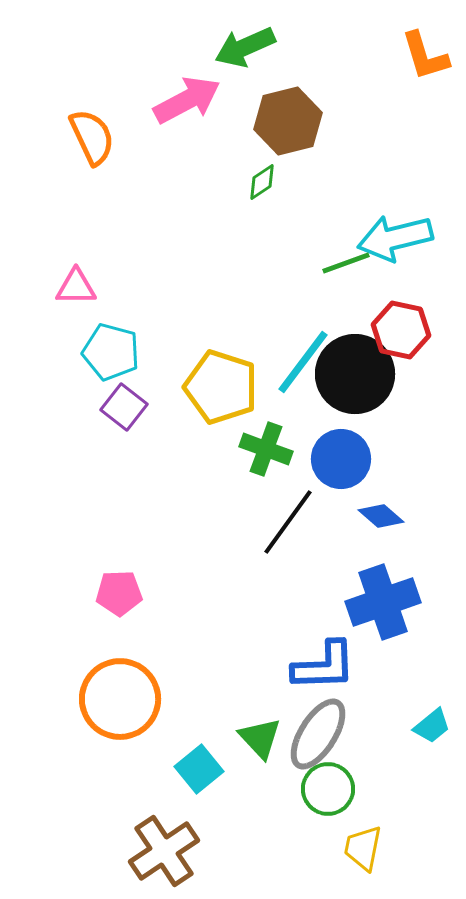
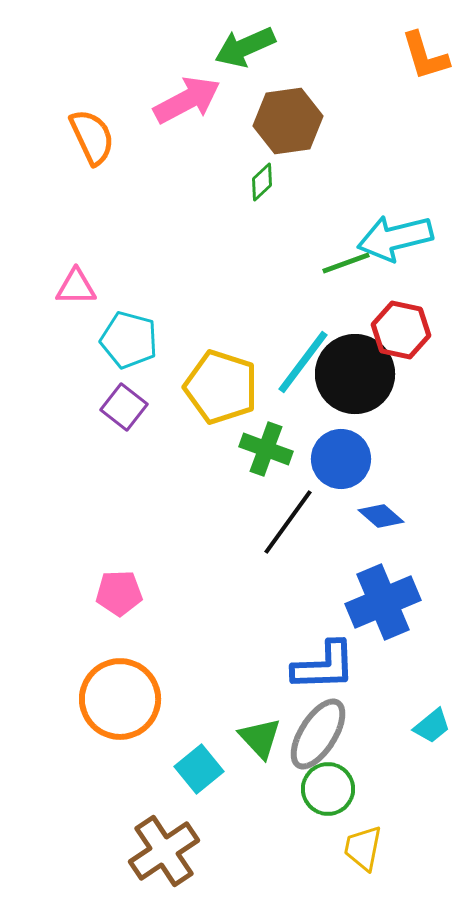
brown hexagon: rotated 6 degrees clockwise
green diamond: rotated 9 degrees counterclockwise
cyan pentagon: moved 18 px right, 12 px up
blue cross: rotated 4 degrees counterclockwise
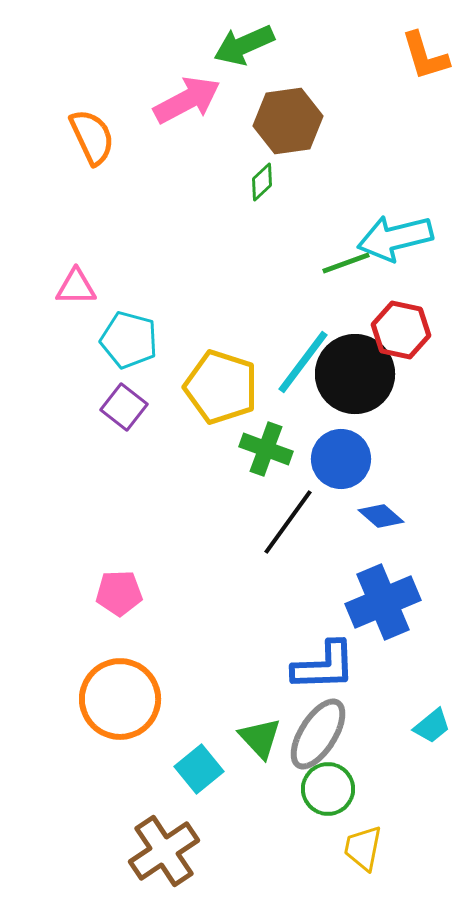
green arrow: moved 1 px left, 2 px up
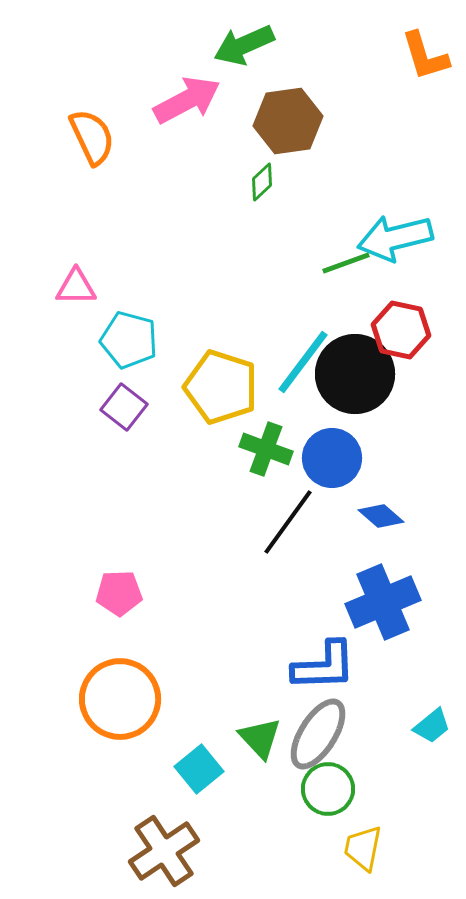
blue circle: moved 9 px left, 1 px up
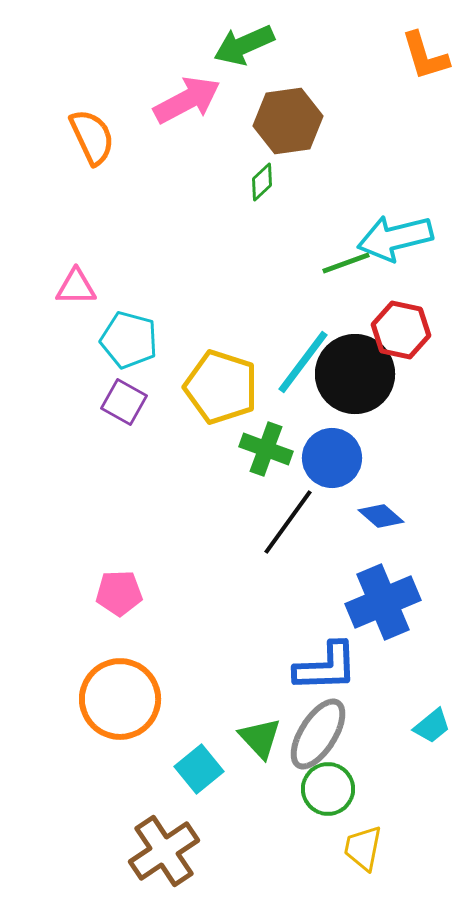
purple square: moved 5 px up; rotated 9 degrees counterclockwise
blue L-shape: moved 2 px right, 1 px down
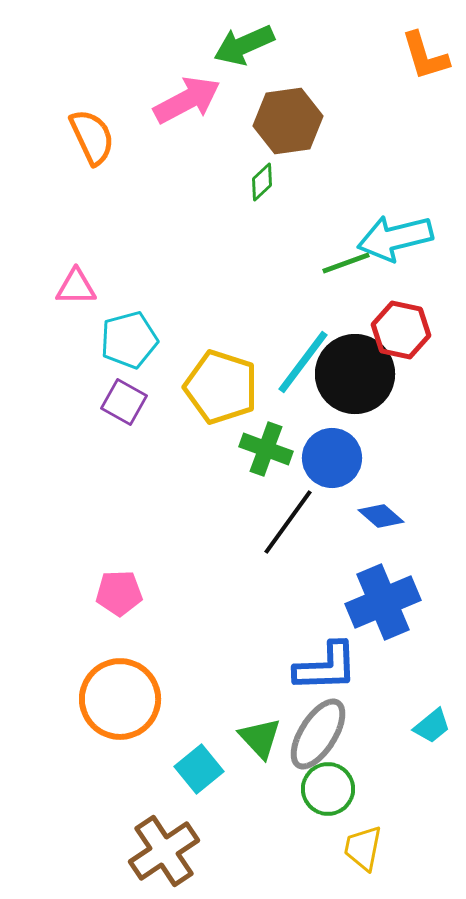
cyan pentagon: rotated 30 degrees counterclockwise
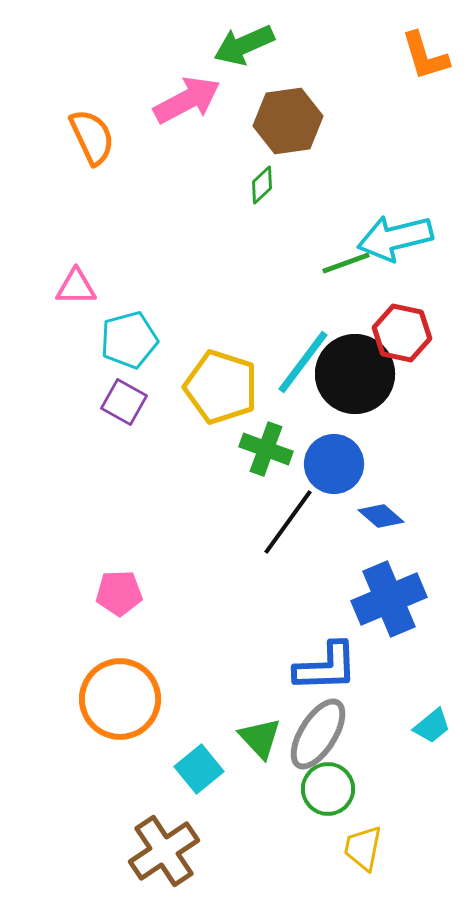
green diamond: moved 3 px down
red hexagon: moved 1 px right, 3 px down
blue circle: moved 2 px right, 6 px down
blue cross: moved 6 px right, 3 px up
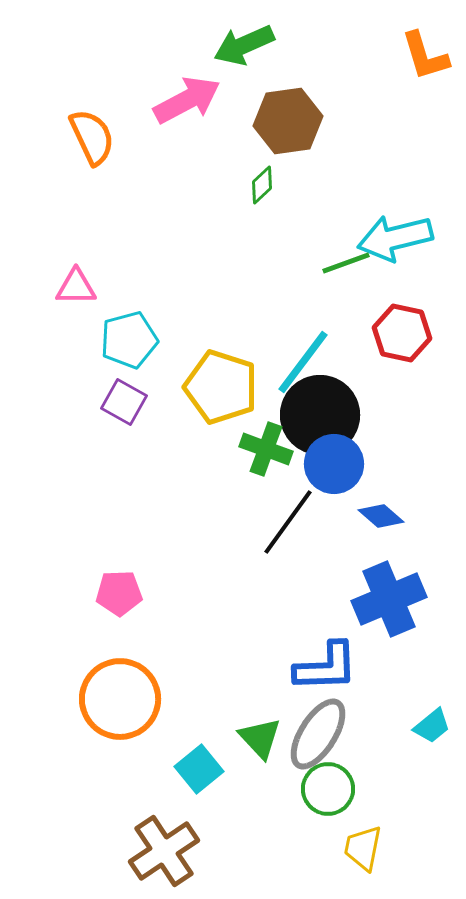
black circle: moved 35 px left, 41 px down
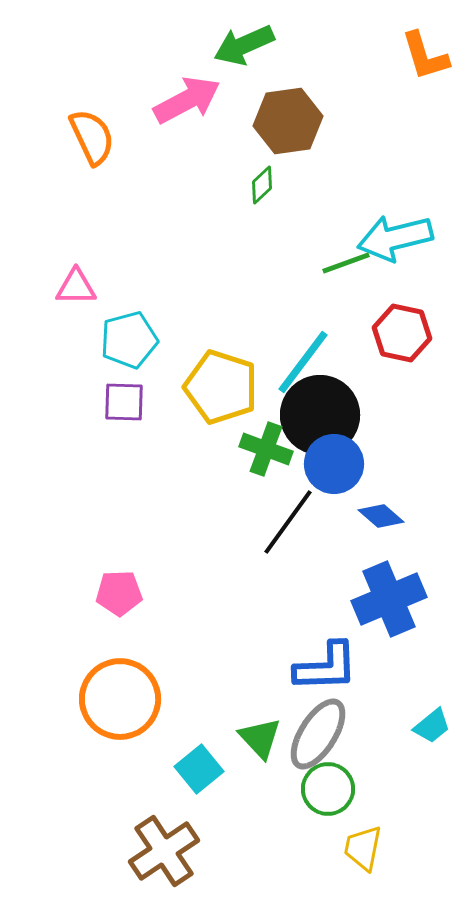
purple square: rotated 27 degrees counterclockwise
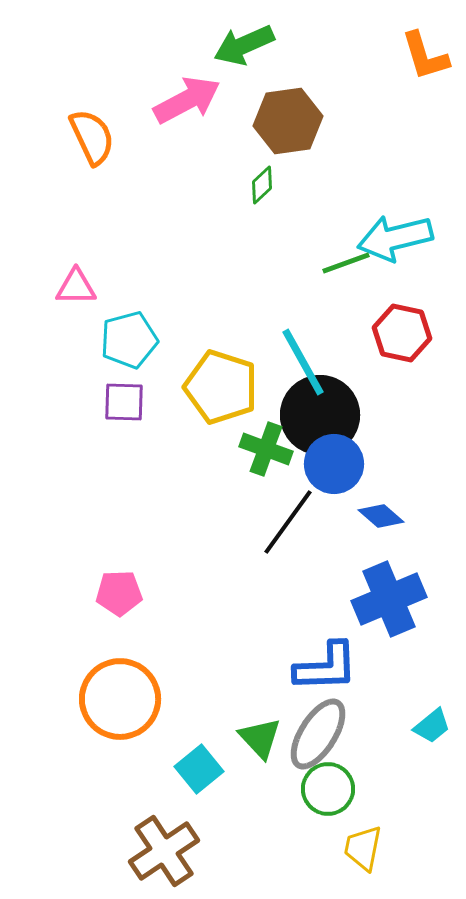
cyan line: rotated 66 degrees counterclockwise
